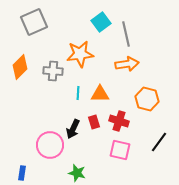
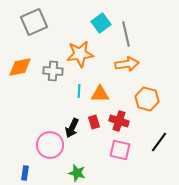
cyan square: moved 1 px down
orange diamond: rotated 35 degrees clockwise
cyan line: moved 1 px right, 2 px up
black arrow: moved 1 px left, 1 px up
blue rectangle: moved 3 px right
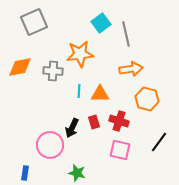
orange arrow: moved 4 px right, 5 px down
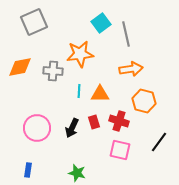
orange hexagon: moved 3 px left, 2 px down
pink circle: moved 13 px left, 17 px up
blue rectangle: moved 3 px right, 3 px up
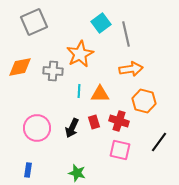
orange star: rotated 20 degrees counterclockwise
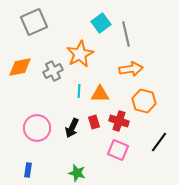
gray cross: rotated 30 degrees counterclockwise
pink square: moved 2 px left; rotated 10 degrees clockwise
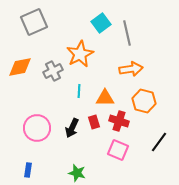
gray line: moved 1 px right, 1 px up
orange triangle: moved 5 px right, 4 px down
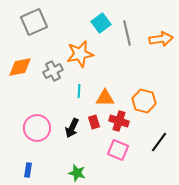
orange star: rotated 16 degrees clockwise
orange arrow: moved 30 px right, 30 px up
